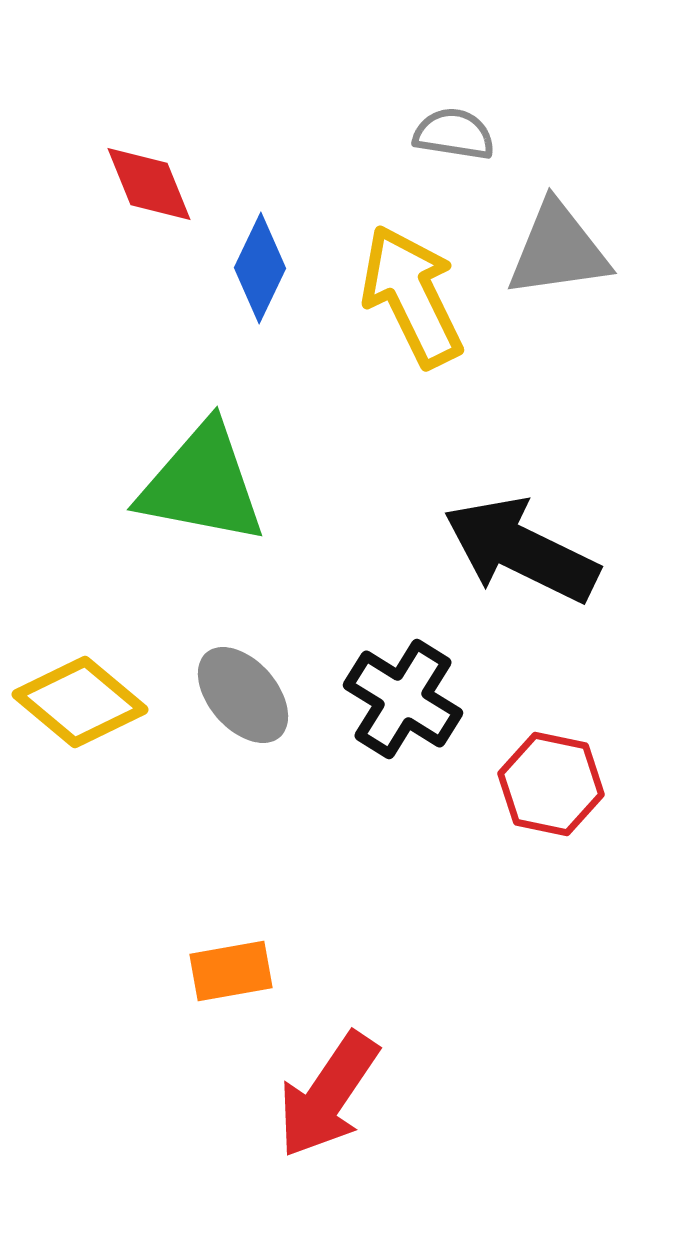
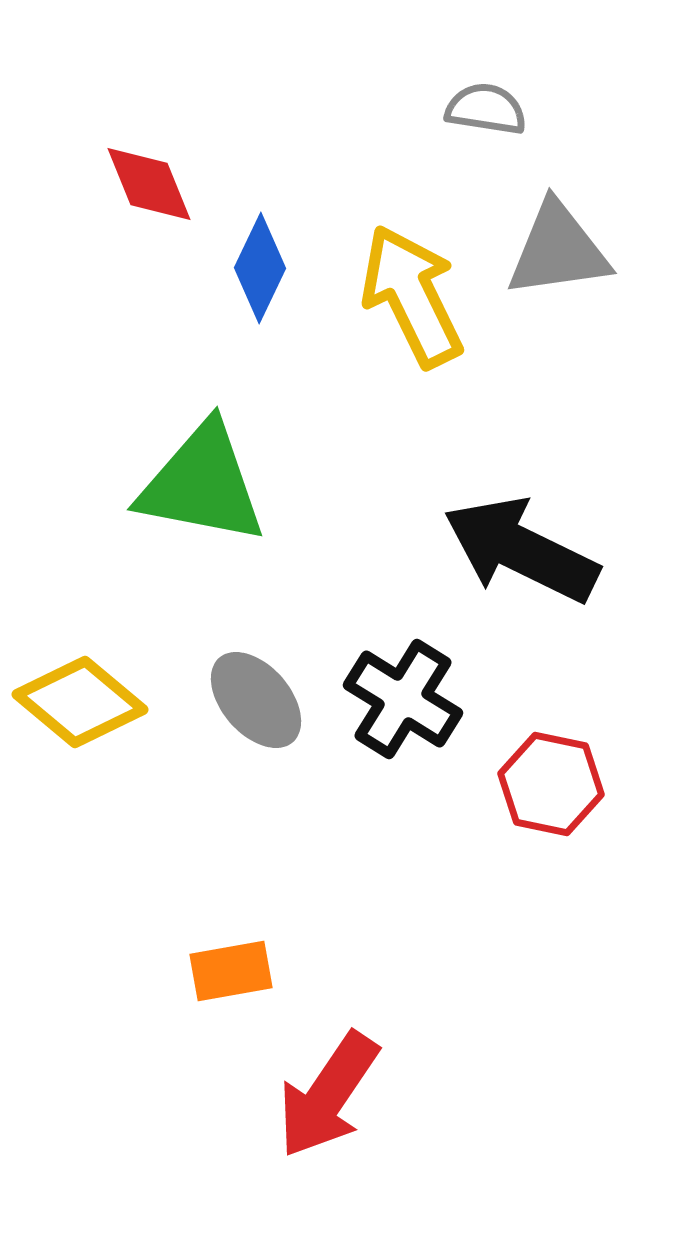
gray semicircle: moved 32 px right, 25 px up
gray ellipse: moved 13 px right, 5 px down
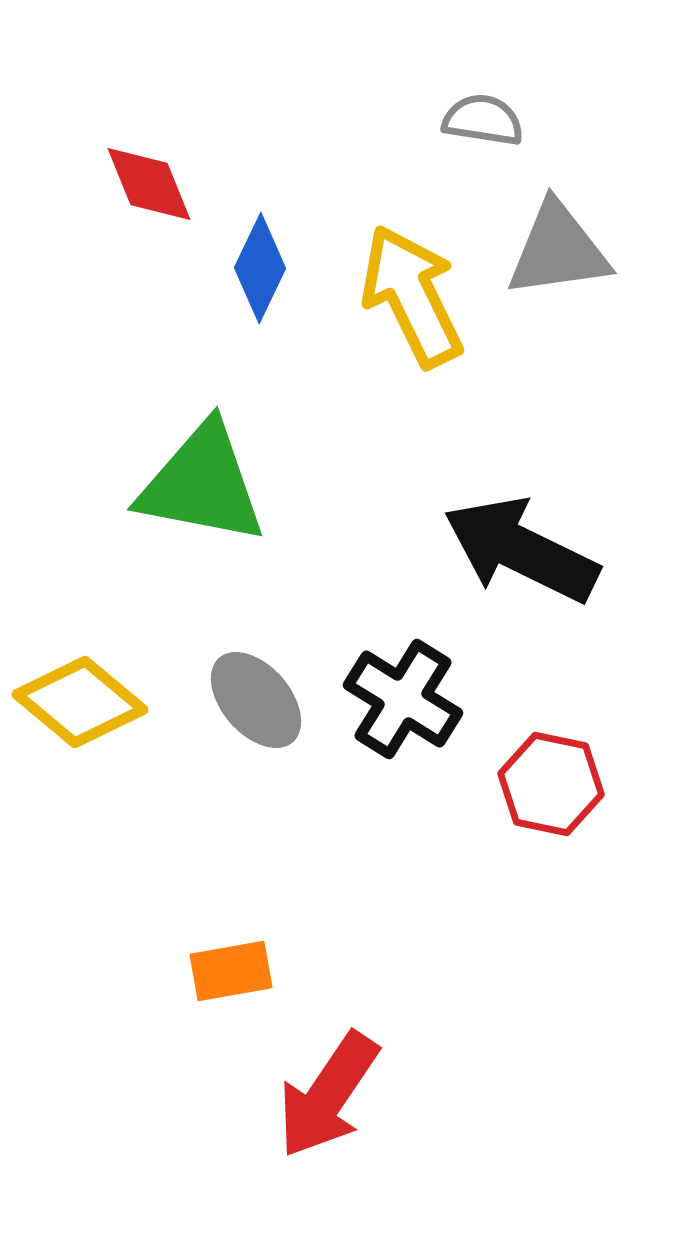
gray semicircle: moved 3 px left, 11 px down
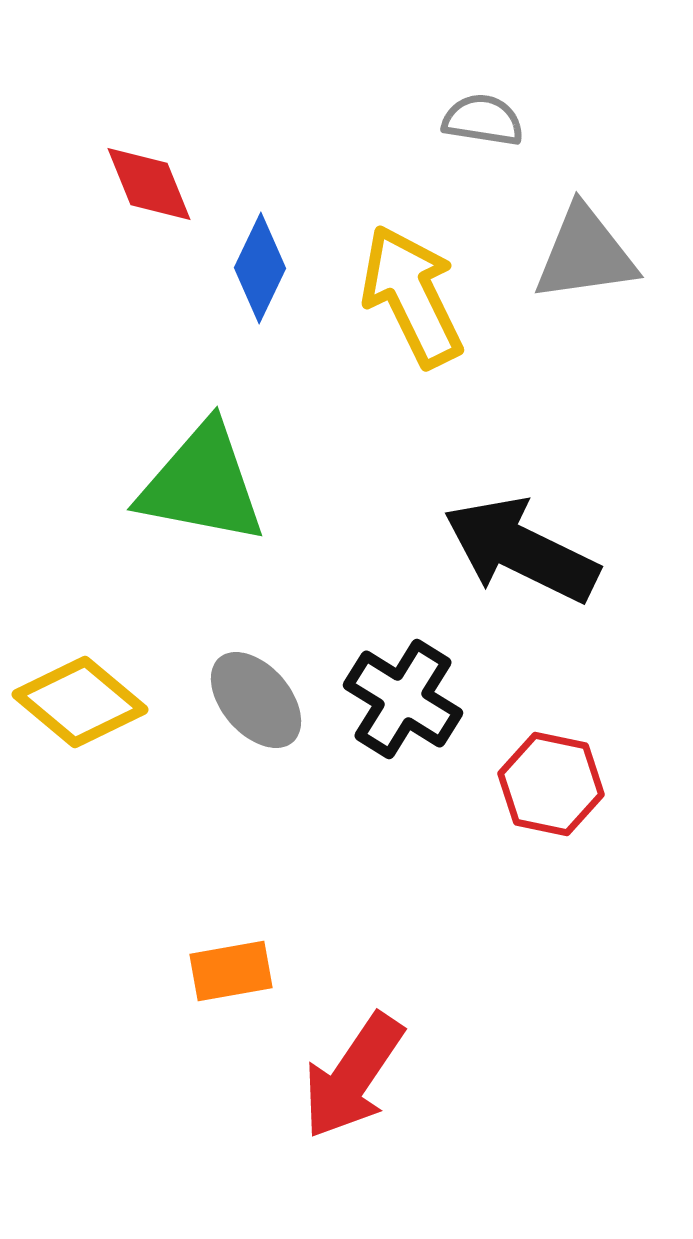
gray triangle: moved 27 px right, 4 px down
red arrow: moved 25 px right, 19 px up
